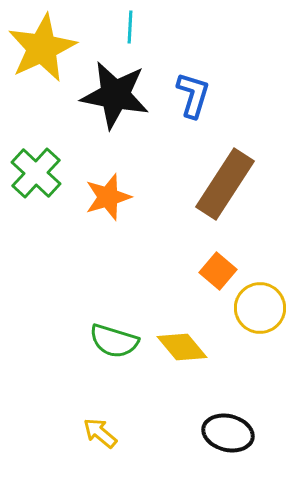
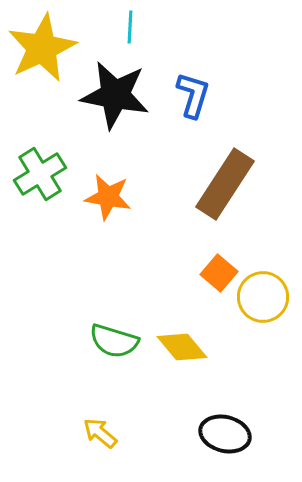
green cross: moved 4 px right, 1 px down; rotated 15 degrees clockwise
orange star: rotated 27 degrees clockwise
orange square: moved 1 px right, 2 px down
yellow circle: moved 3 px right, 11 px up
black ellipse: moved 3 px left, 1 px down
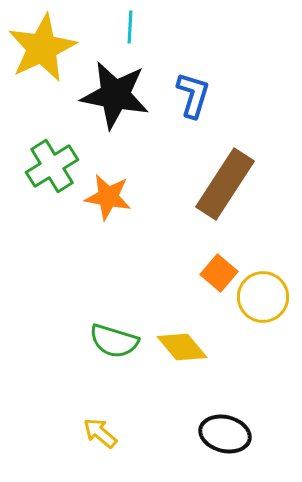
green cross: moved 12 px right, 8 px up
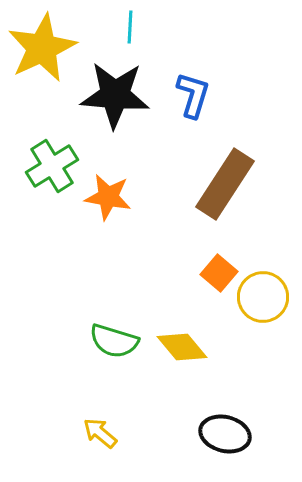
black star: rotated 6 degrees counterclockwise
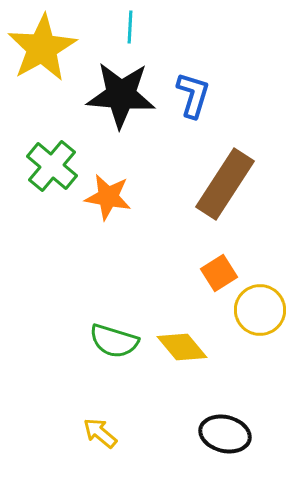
yellow star: rotated 4 degrees counterclockwise
black star: moved 6 px right
green cross: rotated 18 degrees counterclockwise
orange square: rotated 18 degrees clockwise
yellow circle: moved 3 px left, 13 px down
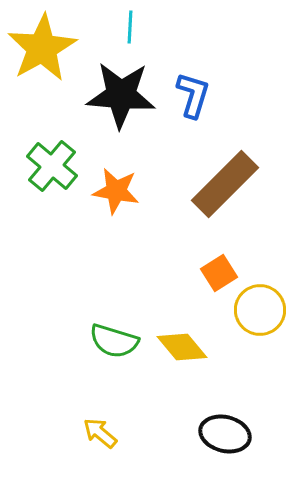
brown rectangle: rotated 12 degrees clockwise
orange star: moved 8 px right, 6 px up
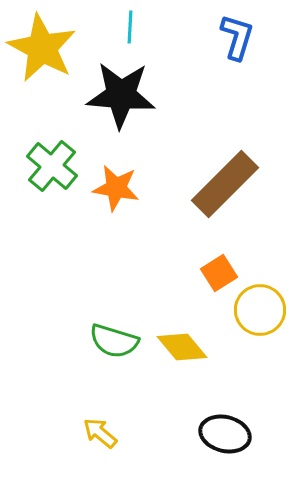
yellow star: rotated 14 degrees counterclockwise
blue L-shape: moved 44 px right, 58 px up
orange star: moved 3 px up
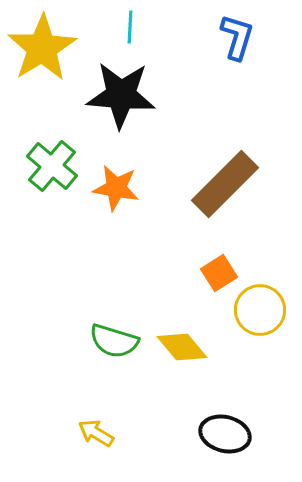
yellow star: rotated 12 degrees clockwise
yellow arrow: moved 4 px left; rotated 9 degrees counterclockwise
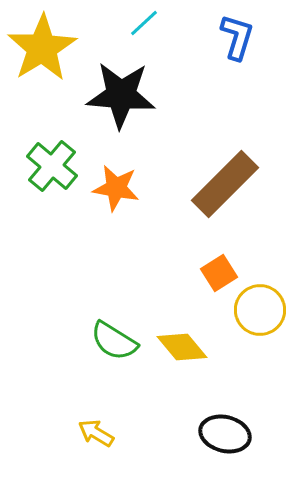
cyan line: moved 14 px right, 4 px up; rotated 44 degrees clockwise
green semicircle: rotated 15 degrees clockwise
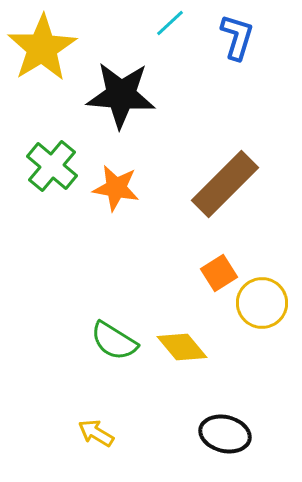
cyan line: moved 26 px right
yellow circle: moved 2 px right, 7 px up
